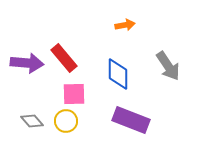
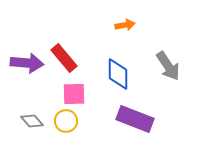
purple rectangle: moved 4 px right, 1 px up
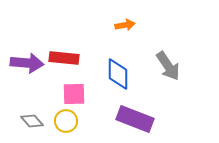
red rectangle: rotated 44 degrees counterclockwise
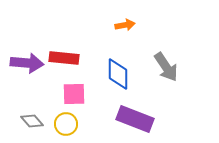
gray arrow: moved 2 px left, 1 px down
yellow circle: moved 3 px down
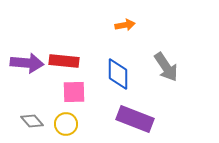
red rectangle: moved 3 px down
pink square: moved 2 px up
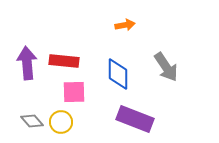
purple arrow: rotated 100 degrees counterclockwise
yellow circle: moved 5 px left, 2 px up
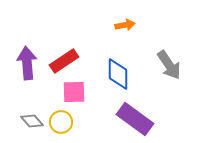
red rectangle: rotated 40 degrees counterclockwise
gray arrow: moved 3 px right, 2 px up
purple rectangle: rotated 15 degrees clockwise
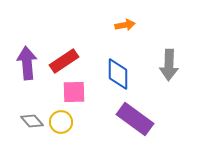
gray arrow: rotated 36 degrees clockwise
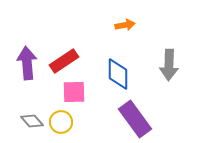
purple rectangle: rotated 18 degrees clockwise
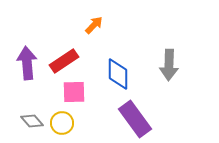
orange arrow: moved 31 px left; rotated 36 degrees counterclockwise
yellow circle: moved 1 px right, 1 px down
